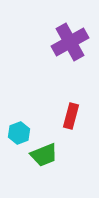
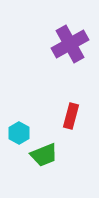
purple cross: moved 2 px down
cyan hexagon: rotated 10 degrees counterclockwise
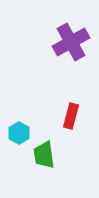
purple cross: moved 1 px right, 2 px up
green trapezoid: rotated 104 degrees clockwise
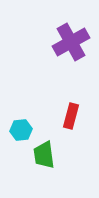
cyan hexagon: moved 2 px right, 3 px up; rotated 25 degrees clockwise
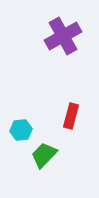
purple cross: moved 8 px left, 6 px up
green trapezoid: rotated 52 degrees clockwise
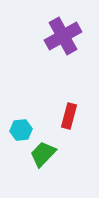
red rectangle: moved 2 px left
green trapezoid: moved 1 px left, 1 px up
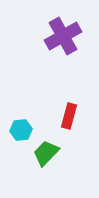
green trapezoid: moved 3 px right, 1 px up
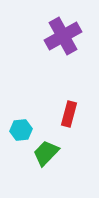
red rectangle: moved 2 px up
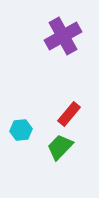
red rectangle: rotated 25 degrees clockwise
green trapezoid: moved 14 px right, 6 px up
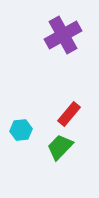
purple cross: moved 1 px up
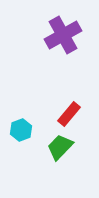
cyan hexagon: rotated 15 degrees counterclockwise
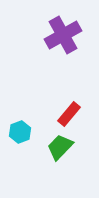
cyan hexagon: moved 1 px left, 2 px down
